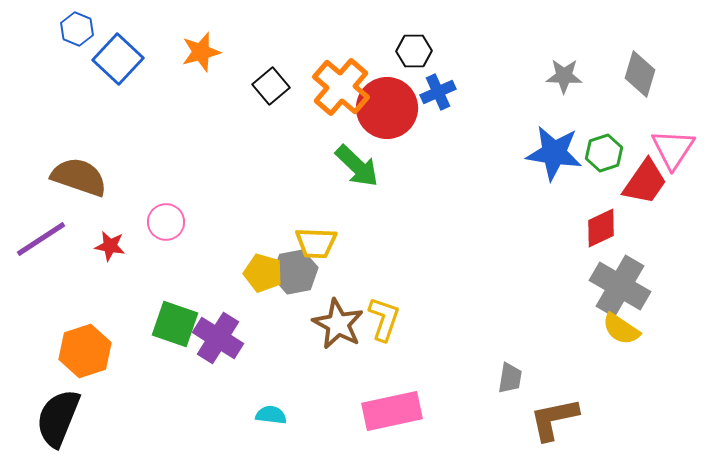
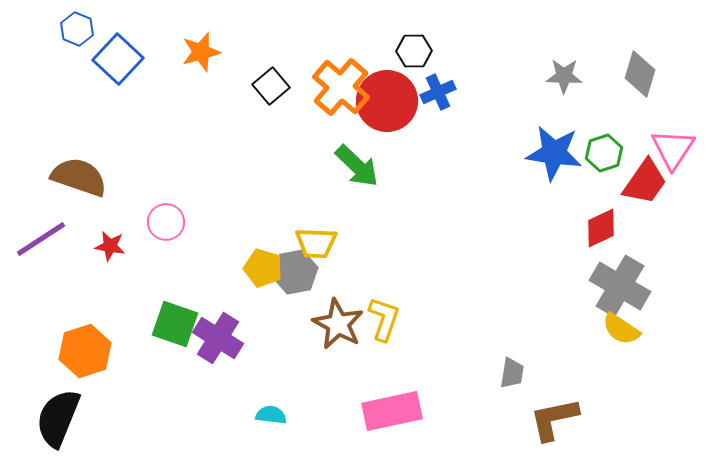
red circle: moved 7 px up
yellow pentagon: moved 5 px up
gray trapezoid: moved 2 px right, 5 px up
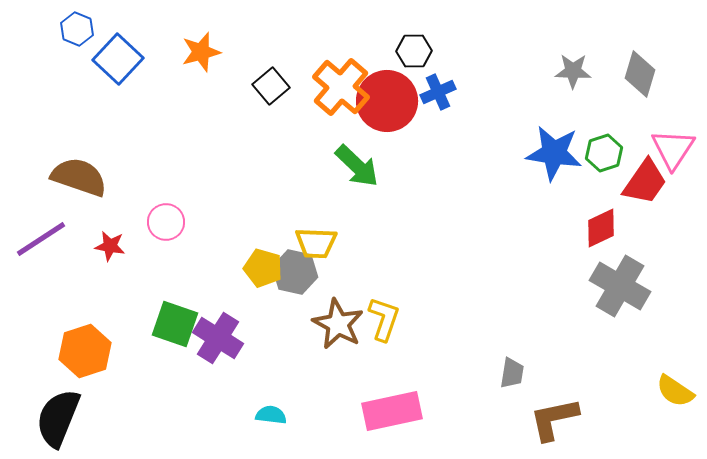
gray star: moved 9 px right, 5 px up
gray hexagon: rotated 24 degrees clockwise
yellow semicircle: moved 54 px right, 62 px down
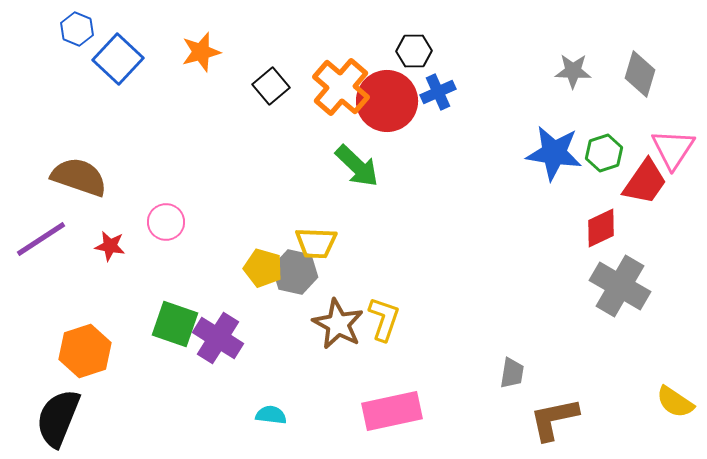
yellow semicircle: moved 11 px down
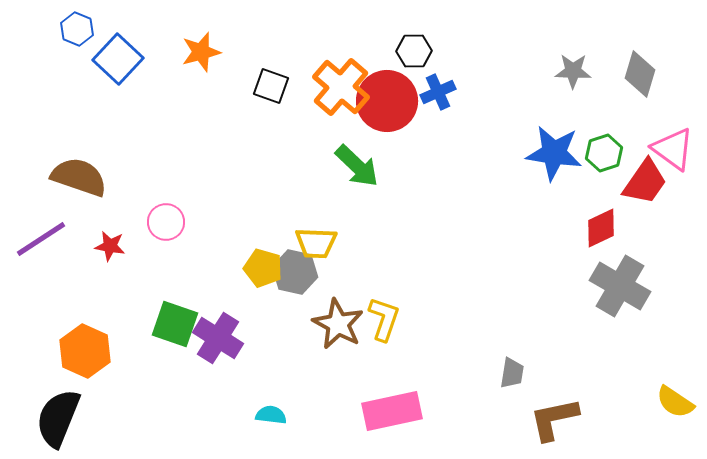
black square: rotated 30 degrees counterclockwise
pink triangle: rotated 27 degrees counterclockwise
orange hexagon: rotated 18 degrees counterclockwise
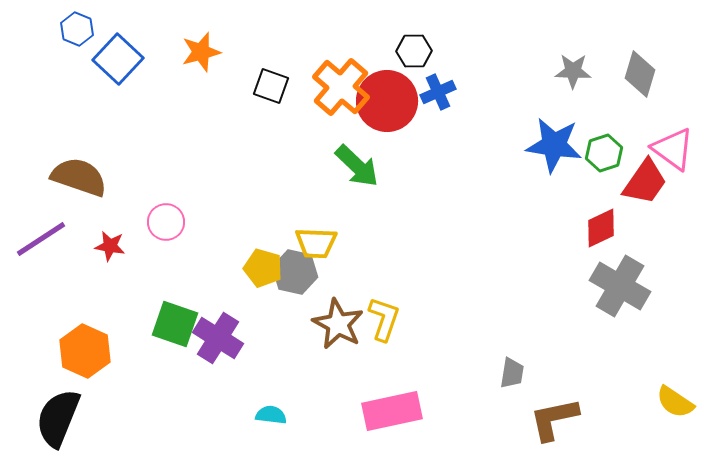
blue star: moved 8 px up
